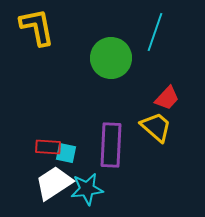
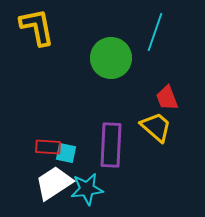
red trapezoid: rotated 116 degrees clockwise
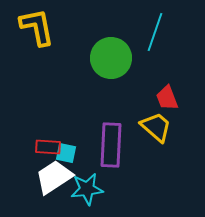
white trapezoid: moved 6 px up
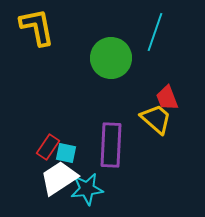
yellow trapezoid: moved 8 px up
red rectangle: rotated 60 degrees counterclockwise
white trapezoid: moved 5 px right, 1 px down
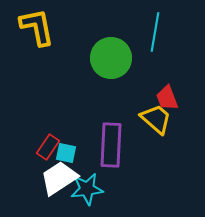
cyan line: rotated 9 degrees counterclockwise
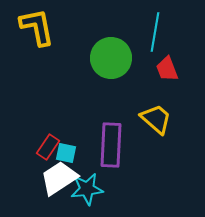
red trapezoid: moved 29 px up
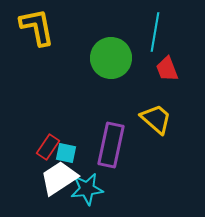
purple rectangle: rotated 9 degrees clockwise
